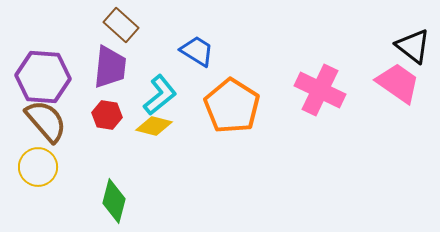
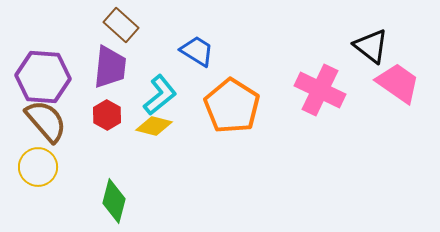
black triangle: moved 42 px left
red hexagon: rotated 20 degrees clockwise
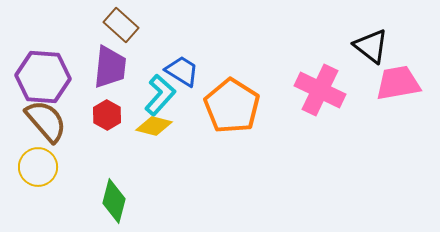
blue trapezoid: moved 15 px left, 20 px down
pink trapezoid: rotated 45 degrees counterclockwise
cyan L-shape: rotated 9 degrees counterclockwise
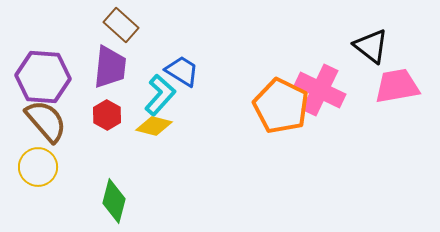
pink trapezoid: moved 1 px left, 3 px down
orange pentagon: moved 49 px right; rotated 6 degrees counterclockwise
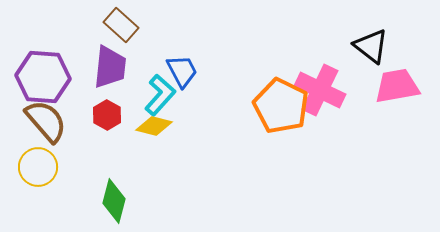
blue trapezoid: rotated 30 degrees clockwise
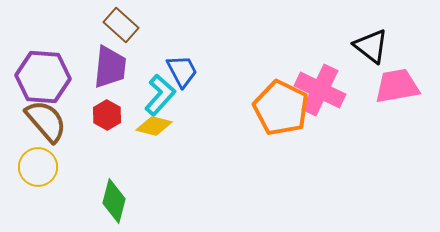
orange pentagon: moved 2 px down
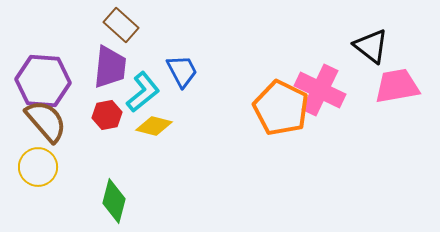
purple hexagon: moved 4 px down
cyan L-shape: moved 17 px left, 3 px up; rotated 9 degrees clockwise
red hexagon: rotated 20 degrees clockwise
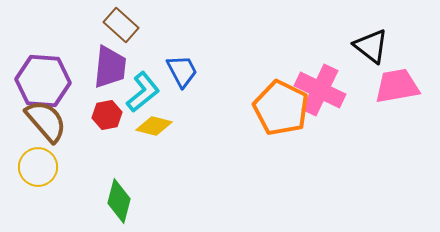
green diamond: moved 5 px right
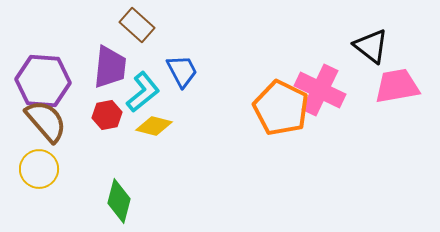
brown rectangle: moved 16 px right
yellow circle: moved 1 px right, 2 px down
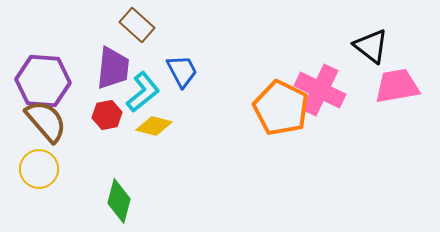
purple trapezoid: moved 3 px right, 1 px down
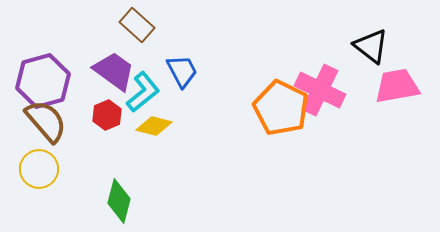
purple trapezoid: moved 1 px right, 3 px down; rotated 60 degrees counterclockwise
purple hexagon: rotated 20 degrees counterclockwise
red hexagon: rotated 12 degrees counterclockwise
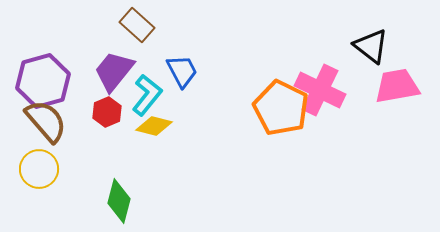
purple trapezoid: rotated 87 degrees counterclockwise
cyan L-shape: moved 4 px right, 3 px down; rotated 12 degrees counterclockwise
red hexagon: moved 3 px up
